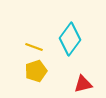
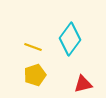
yellow line: moved 1 px left
yellow pentagon: moved 1 px left, 4 px down
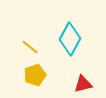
cyan diamond: rotated 8 degrees counterclockwise
yellow line: moved 3 px left; rotated 18 degrees clockwise
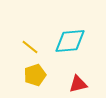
cyan diamond: moved 2 px down; rotated 56 degrees clockwise
red triangle: moved 5 px left
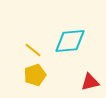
yellow line: moved 3 px right, 3 px down
red triangle: moved 12 px right, 2 px up
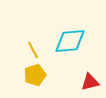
yellow line: rotated 24 degrees clockwise
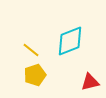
cyan diamond: rotated 16 degrees counterclockwise
yellow line: moved 2 px left; rotated 24 degrees counterclockwise
